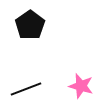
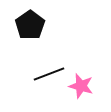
black line: moved 23 px right, 15 px up
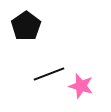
black pentagon: moved 4 px left, 1 px down
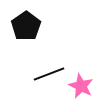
pink star: rotated 10 degrees clockwise
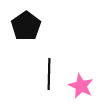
black line: rotated 68 degrees counterclockwise
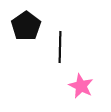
black line: moved 11 px right, 27 px up
